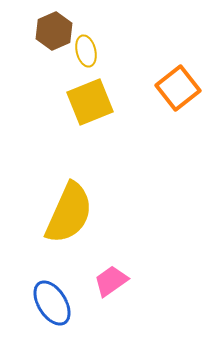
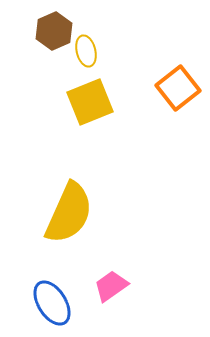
pink trapezoid: moved 5 px down
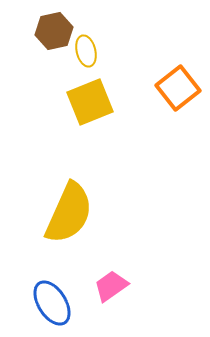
brown hexagon: rotated 12 degrees clockwise
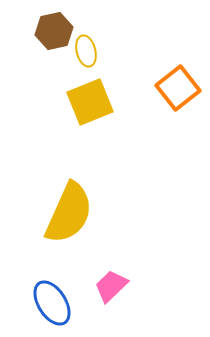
pink trapezoid: rotated 9 degrees counterclockwise
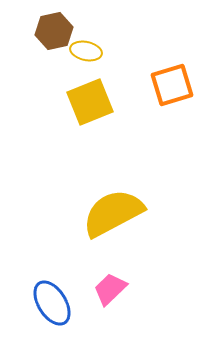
yellow ellipse: rotated 64 degrees counterclockwise
orange square: moved 6 px left, 3 px up; rotated 21 degrees clockwise
yellow semicircle: moved 44 px right; rotated 142 degrees counterclockwise
pink trapezoid: moved 1 px left, 3 px down
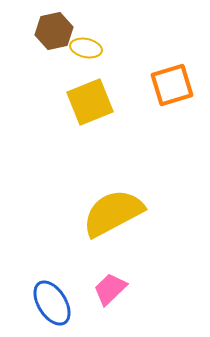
yellow ellipse: moved 3 px up
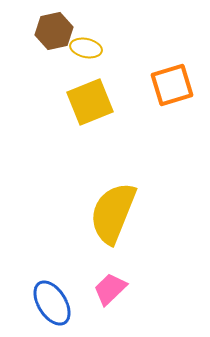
yellow semicircle: rotated 40 degrees counterclockwise
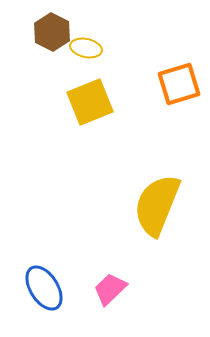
brown hexagon: moved 2 px left, 1 px down; rotated 21 degrees counterclockwise
orange square: moved 7 px right, 1 px up
yellow semicircle: moved 44 px right, 8 px up
blue ellipse: moved 8 px left, 15 px up
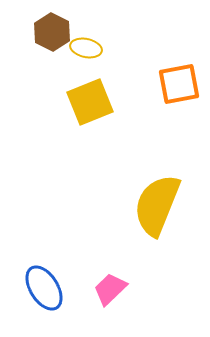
orange square: rotated 6 degrees clockwise
